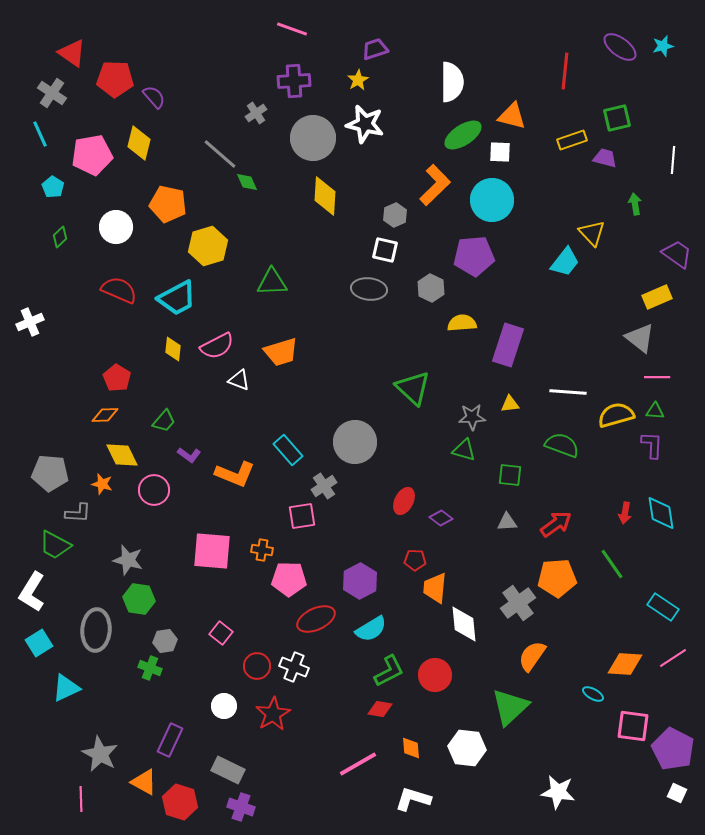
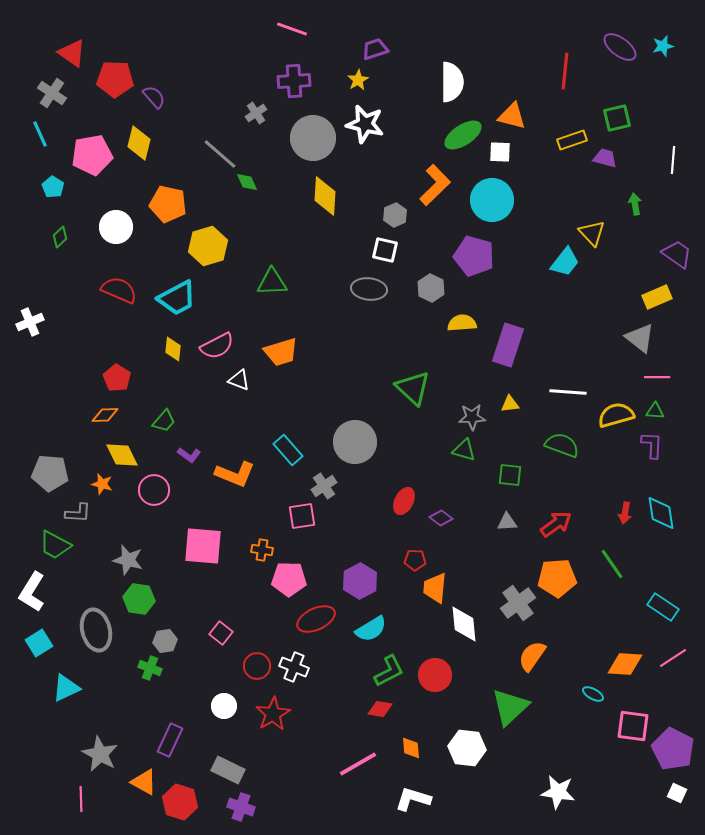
purple pentagon at (474, 256): rotated 21 degrees clockwise
pink square at (212, 551): moved 9 px left, 5 px up
gray ellipse at (96, 630): rotated 18 degrees counterclockwise
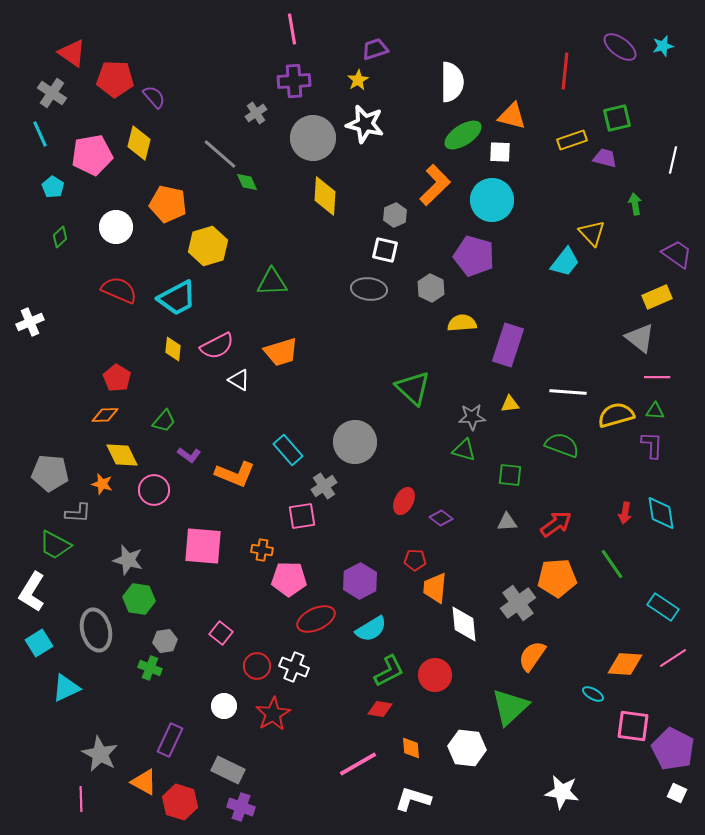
pink line at (292, 29): rotated 60 degrees clockwise
white line at (673, 160): rotated 8 degrees clockwise
white triangle at (239, 380): rotated 10 degrees clockwise
white star at (558, 792): moved 4 px right
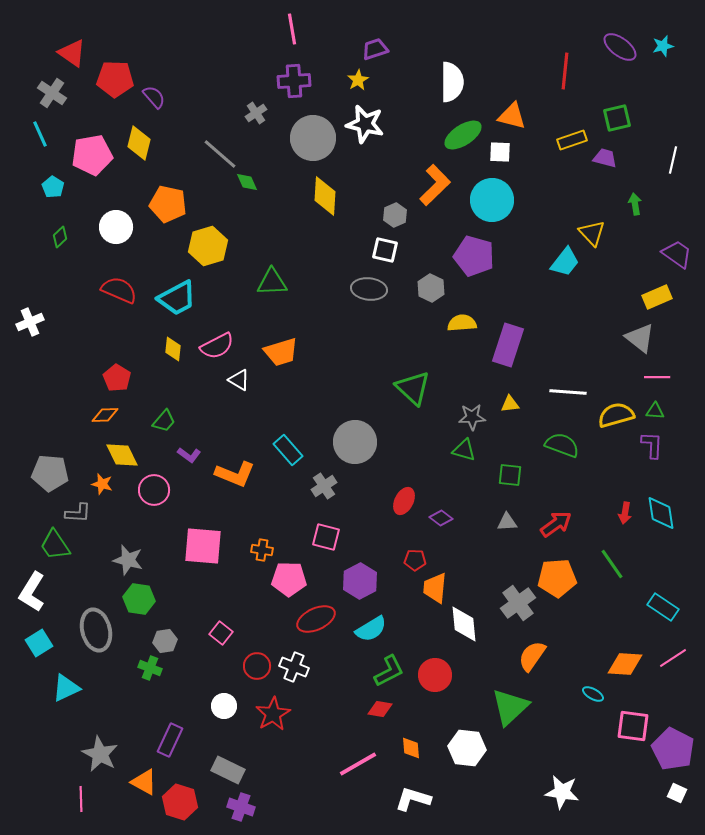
pink square at (302, 516): moved 24 px right, 21 px down; rotated 24 degrees clockwise
green trapezoid at (55, 545): rotated 28 degrees clockwise
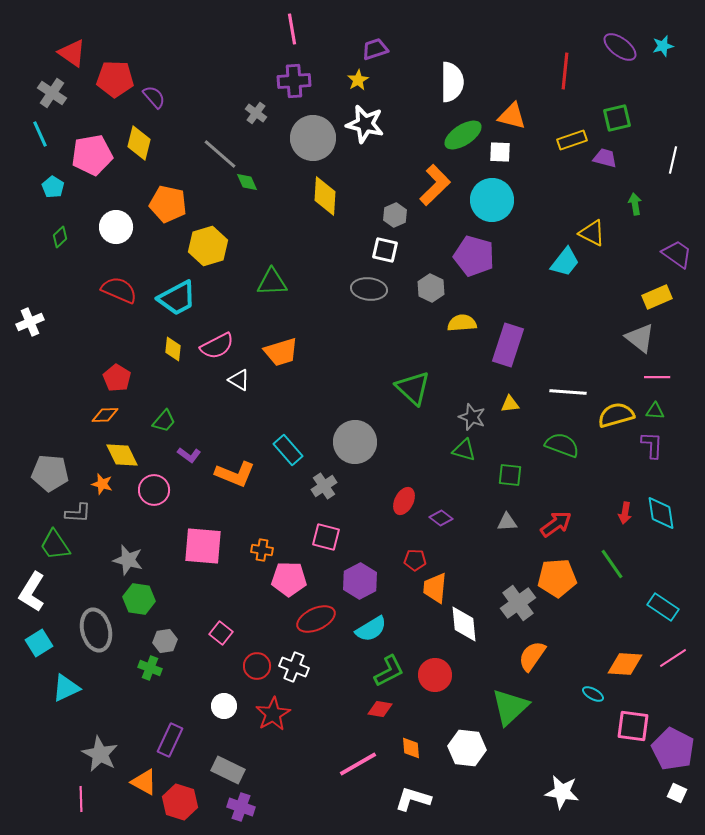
gray cross at (256, 113): rotated 20 degrees counterclockwise
yellow triangle at (592, 233): rotated 20 degrees counterclockwise
gray star at (472, 417): rotated 24 degrees clockwise
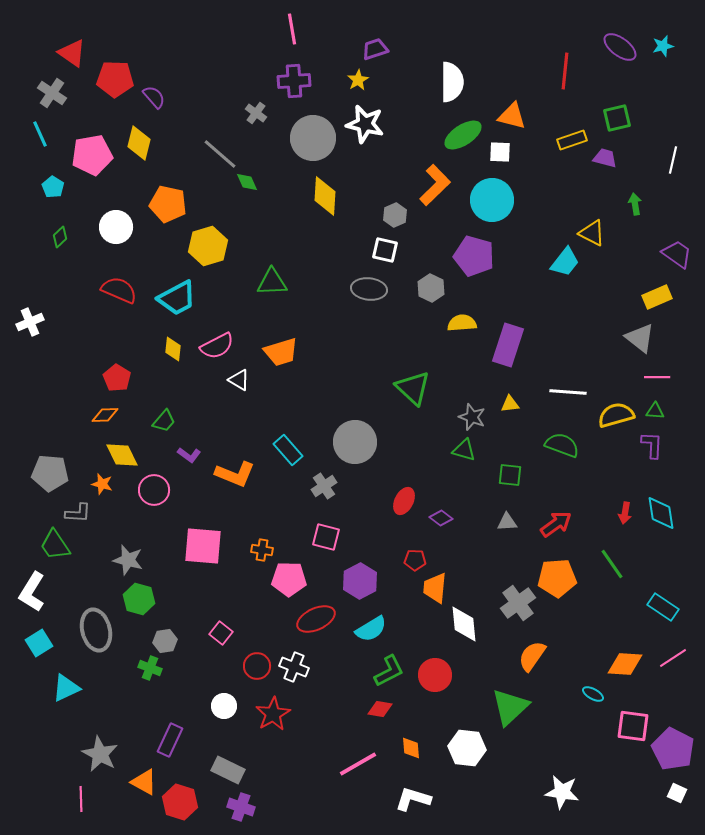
green hexagon at (139, 599): rotated 8 degrees clockwise
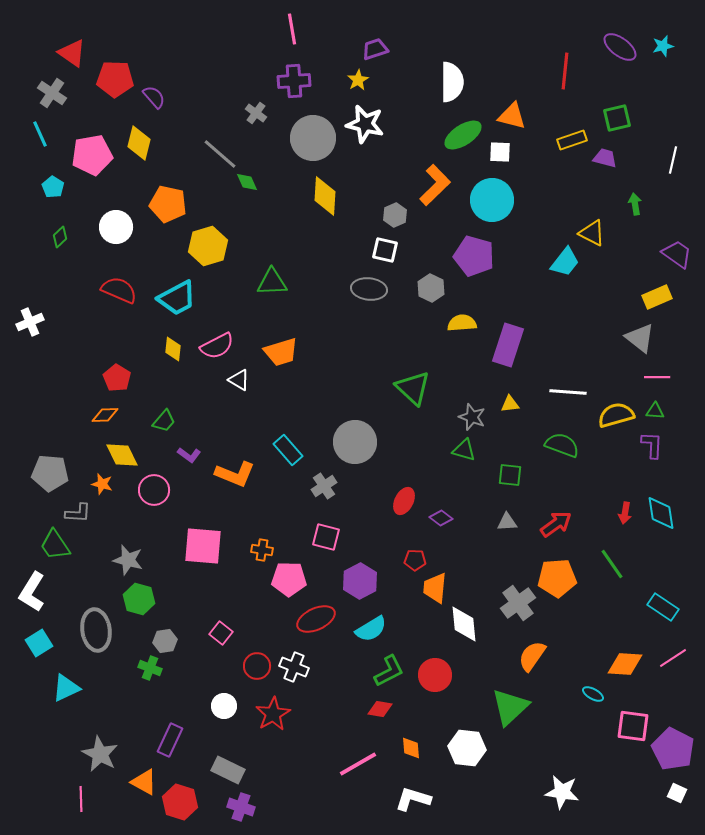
gray ellipse at (96, 630): rotated 6 degrees clockwise
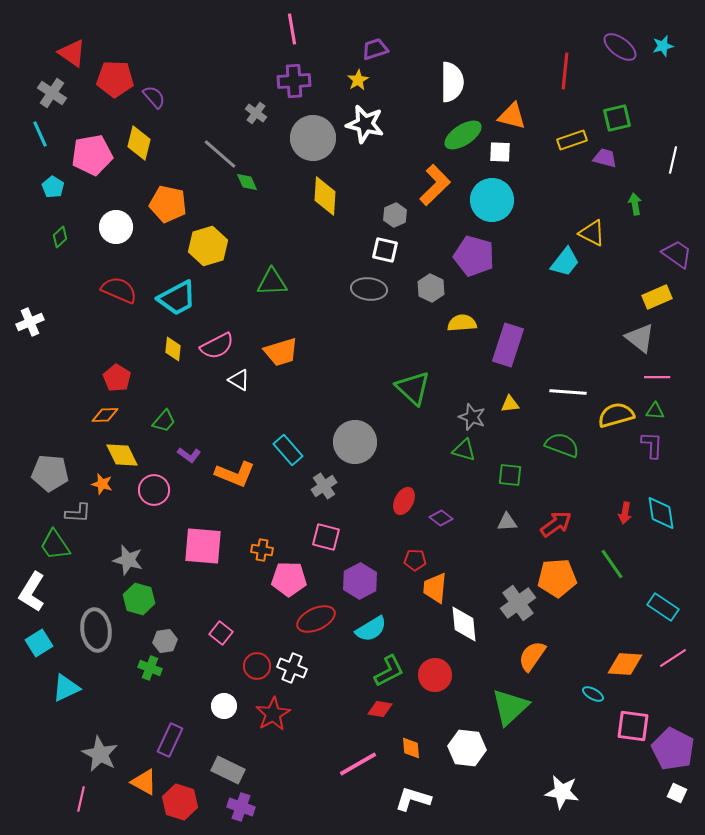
white cross at (294, 667): moved 2 px left, 1 px down
pink line at (81, 799): rotated 15 degrees clockwise
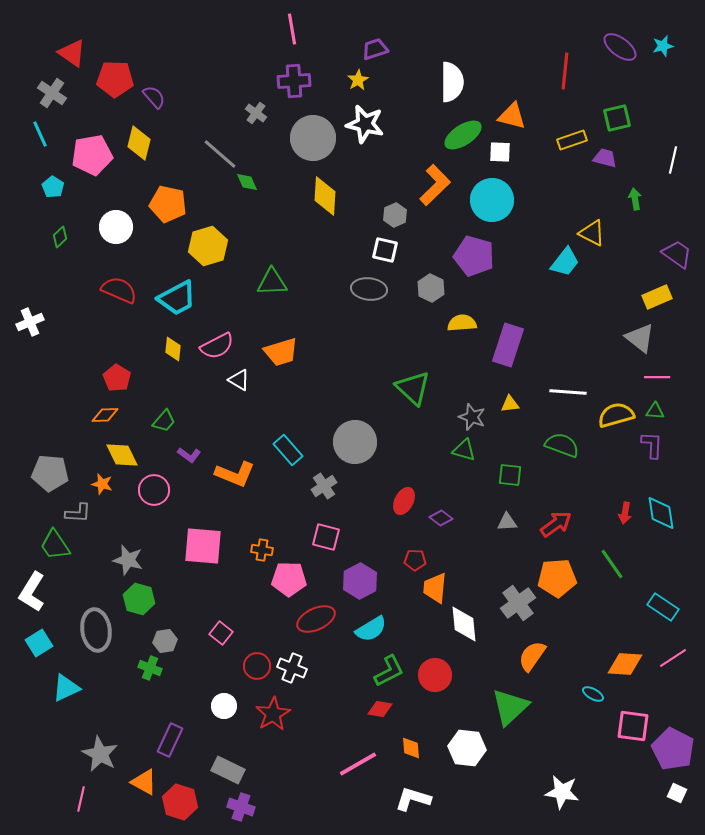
green arrow at (635, 204): moved 5 px up
